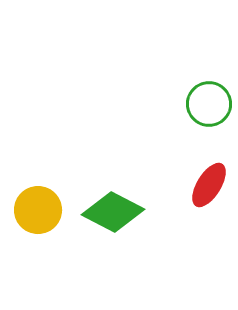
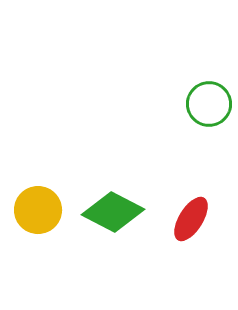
red ellipse: moved 18 px left, 34 px down
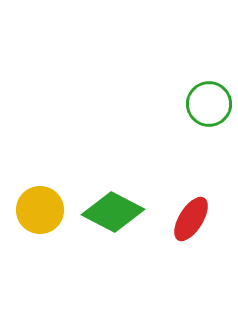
yellow circle: moved 2 px right
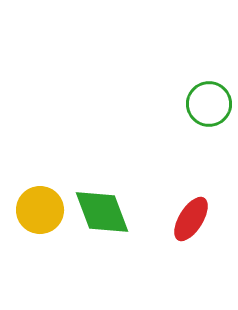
green diamond: moved 11 px left; rotated 42 degrees clockwise
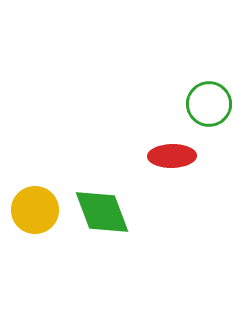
yellow circle: moved 5 px left
red ellipse: moved 19 px left, 63 px up; rotated 57 degrees clockwise
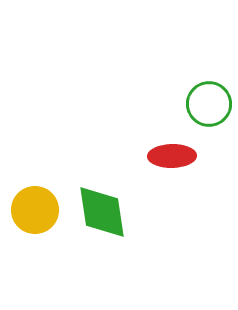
green diamond: rotated 12 degrees clockwise
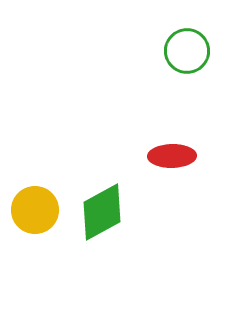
green circle: moved 22 px left, 53 px up
green diamond: rotated 70 degrees clockwise
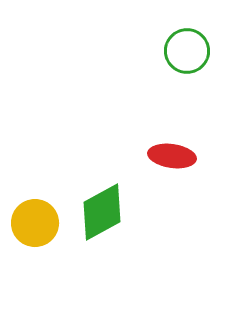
red ellipse: rotated 9 degrees clockwise
yellow circle: moved 13 px down
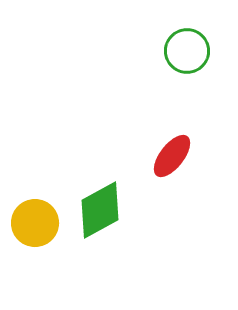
red ellipse: rotated 60 degrees counterclockwise
green diamond: moved 2 px left, 2 px up
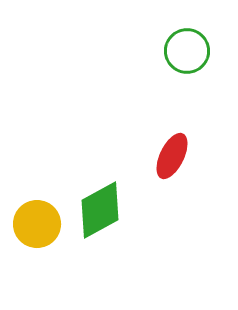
red ellipse: rotated 12 degrees counterclockwise
yellow circle: moved 2 px right, 1 px down
